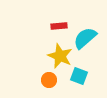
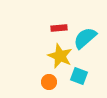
red rectangle: moved 2 px down
orange circle: moved 2 px down
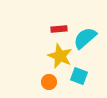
red rectangle: moved 1 px down
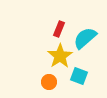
red rectangle: rotated 63 degrees counterclockwise
yellow star: rotated 15 degrees clockwise
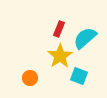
orange circle: moved 19 px left, 4 px up
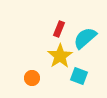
orange circle: moved 2 px right
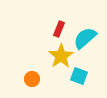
yellow star: moved 1 px right
orange circle: moved 1 px down
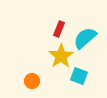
orange circle: moved 2 px down
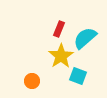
cyan square: moved 1 px left
